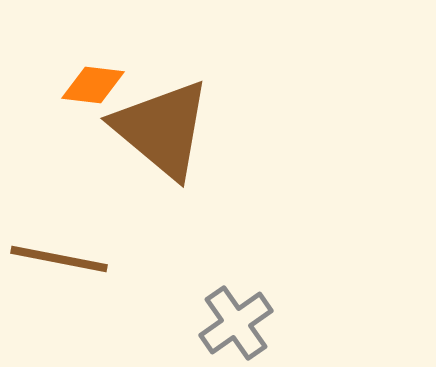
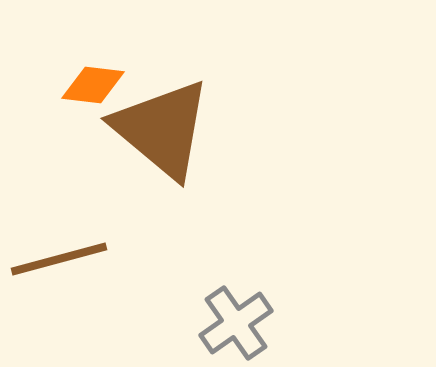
brown line: rotated 26 degrees counterclockwise
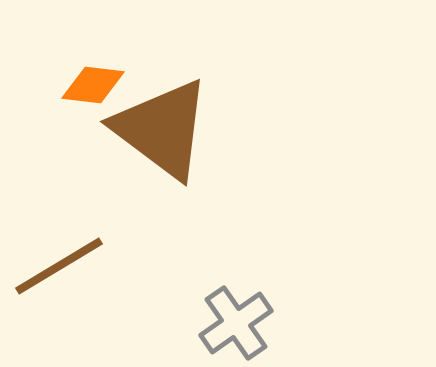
brown triangle: rotated 3 degrees counterclockwise
brown line: moved 7 px down; rotated 16 degrees counterclockwise
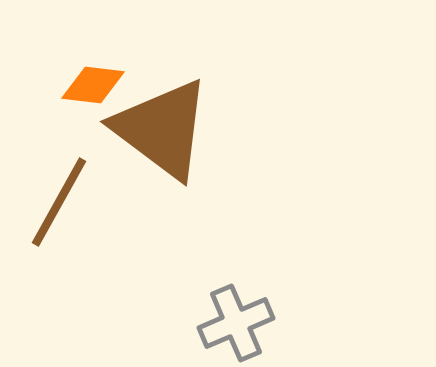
brown line: moved 64 px up; rotated 30 degrees counterclockwise
gray cross: rotated 12 degrees clockwise
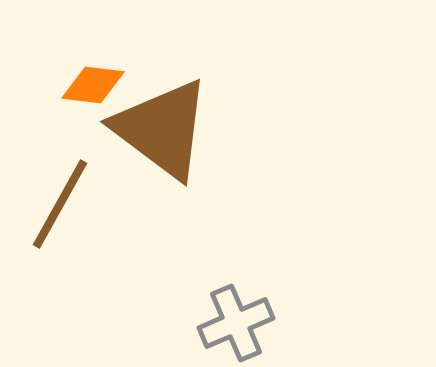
brown line: moved 1 px right, 2 px down
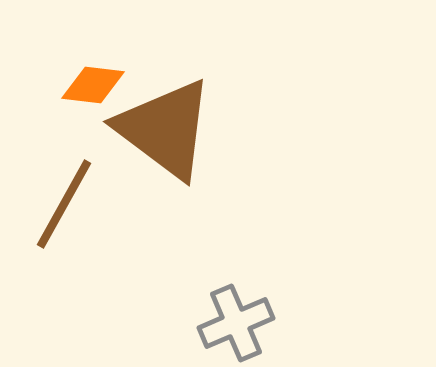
brown triangle: moved 3 px right
brown line: moved 4 px right
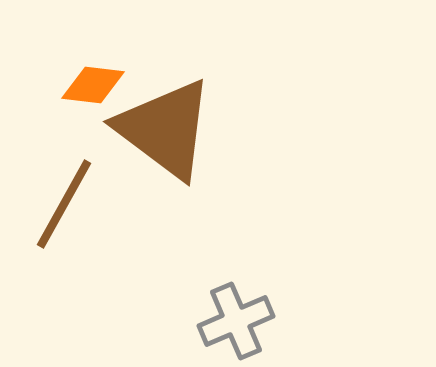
gray cross: moved 2 px up
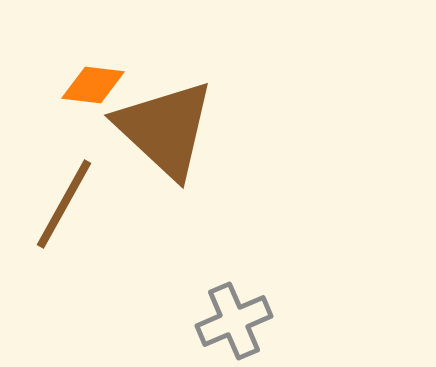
brown triangle: rotated 6 degrees clockwise
gray cross: moved 2 px left
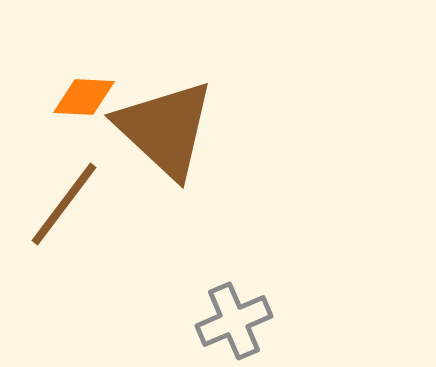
orange diamond: moved 9 px left, 12 px down; rotated 4 degrees counterclockwise
brown line: rotated 8 degrees clockwise
